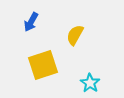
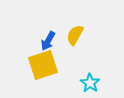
blue arrow: moved 17 px right, 19 px down
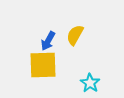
yellow square: rotated 16 degrees clockwise
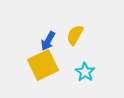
yellow square: rotated 24 degrees counterclockwise
cyan star: moved 5 px left, 11 px up
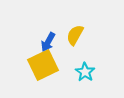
blue arrow: moved 1 px down
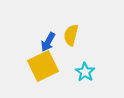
yellow semicircle: moved 4 px left; rotated 15 degrees counterclockwise
yellow square: moved 1 px down
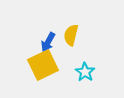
yellow square: moved 1 px up
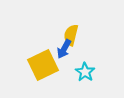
blue arrow: moved 16 px right, 7 px down
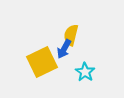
yellow square: moved 1 px left, 3 px up
